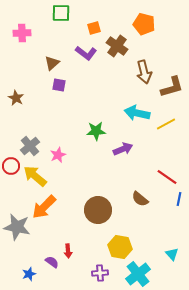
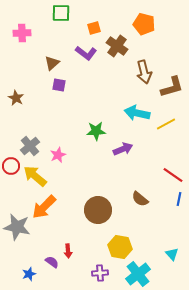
red line: moved 6 px right, 2 px up
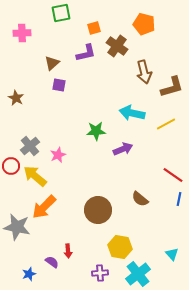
green square: rotated 12 degrees counterclockwise
purple L-shape: rotated 50 degrees counterclockwise
cyan arrow: moved 5 px left
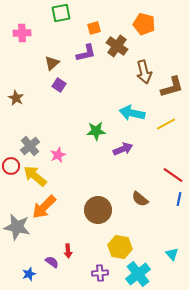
purple square: rotated 24 degrees clockwise
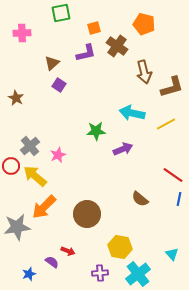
brown circle: moved 11 px left, 4 px down
gray star: rotated 20 degrees counterclockwise
red arrow: rotated 64 degrees counterclockwise
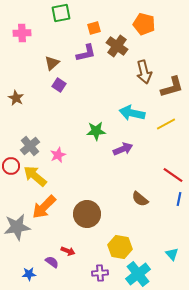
blue star: rotated 16 degrees clockwise
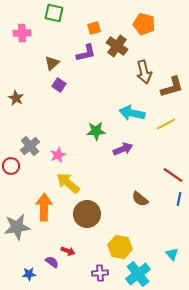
green square: moved 7 px left; rotated 24 degrees clockwise
yellow arrow: moved 33 px right, 7 px down
orange arrow: rotated 136 degrees clockwise
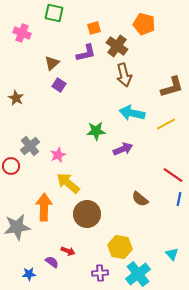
pink cross: rotated 24 degrees clockwise
brown arrow: moved 20 px left, 3 px down
